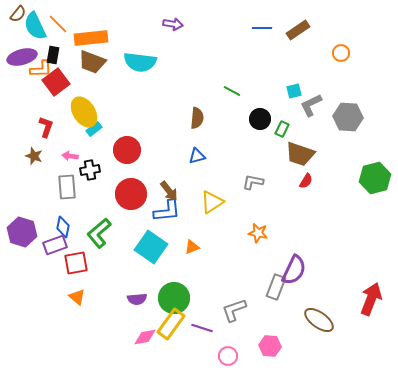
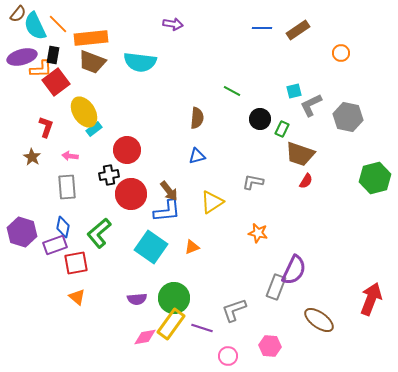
gray hexagon at (348, 117): rotated 8 degrees clockwise
brown star at (34, 156): moved 2 px left, 1 px down; rotated 12 degrees clockwise
black cross at (90, 170): moved 19 px right, 5 px down
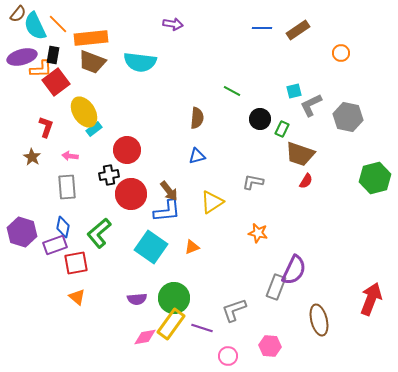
brown ellipse at (319, 320): rotated 40 degrees clockwise
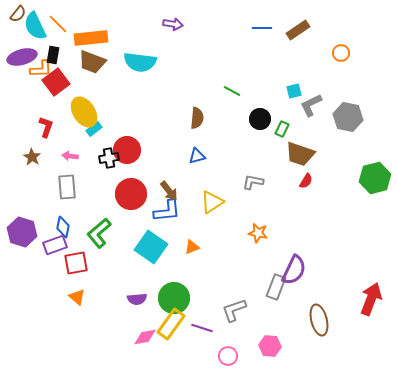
black cross at (109, 175): moved 17 px up
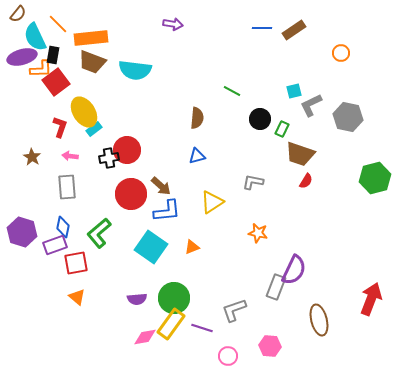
cyan semicircle at (35, 26): moved 11 px down
brown rectangle at (298, 30): moved 4 px left
cyan semicircle at (140, 62): moved 5 px left, 8 px down
red L-shape at (46, 127): moved 14 px right
brown arrow at (169, 191): moved 8 px left, 5 px up; rotated 10 degrees counterclockwise
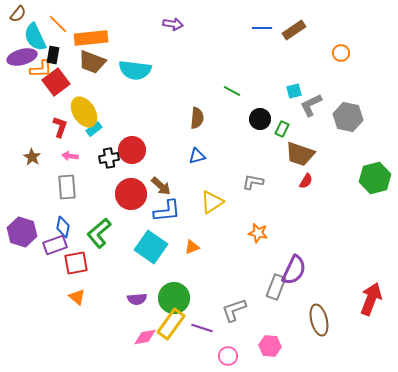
red circle at (127, 150): moved 5 px right
